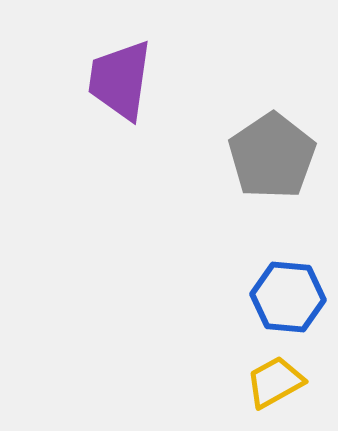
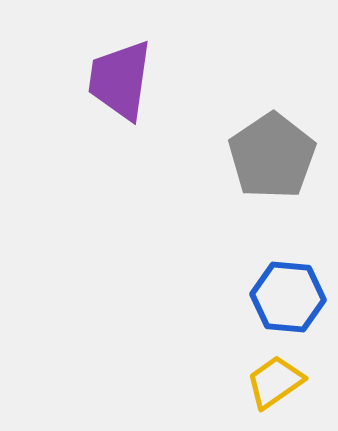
yellow trapezoid: rotated 6 degrees counterclockwise
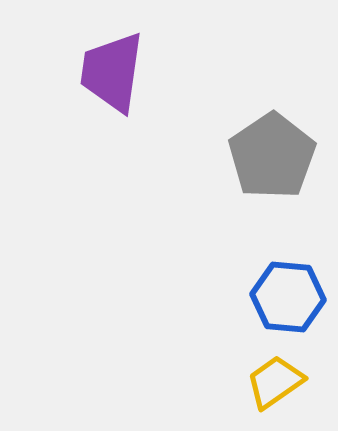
purple trapezoid: moved 8 px left, 8 px up
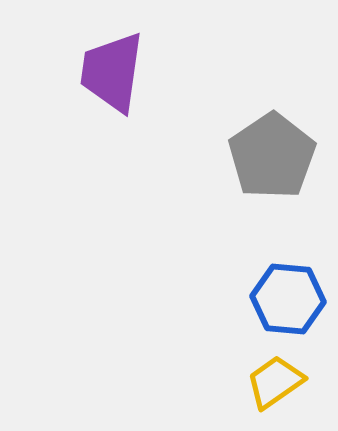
blue hexagon: moved 2 px down
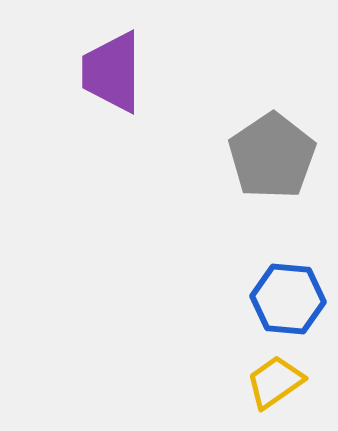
purple trapezoid: rotated 8 degrees counterclockwise
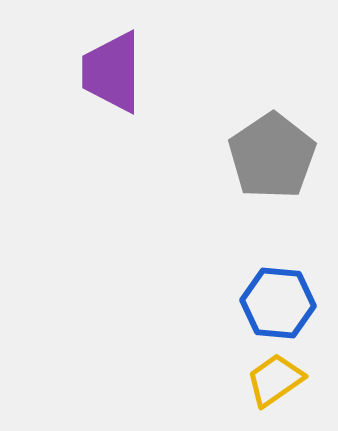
blue hexagon: moved 10 px left, 4 px down
yellow trapezoid: moved 2 px up
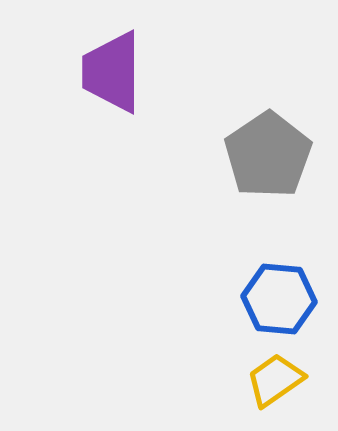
gray pentagon: moved 4 px left, 1 px up
blue hexagon: moved 1 px right, 4 px up
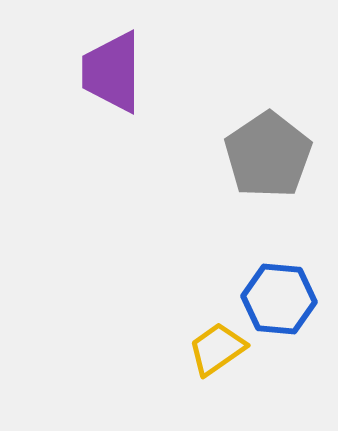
yellow trapezoid: moved 58 px left, 31 px up
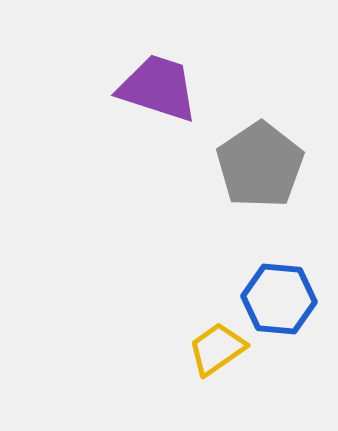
purple trapezoid: moved 46 px right, 16 px down; rotated 108 degrees clockwise
gray pentagon: moved 8 px left, 10 px down
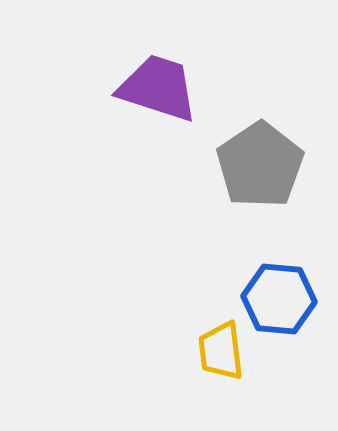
yellow trapezoid: moved 4 px right, 2 px down; rotated 62 degrees counterclockwise
